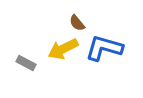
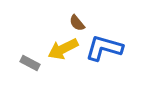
gray rectangle: moved 4 px right
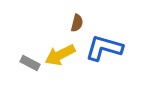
brown semicircle: rotated 126 degrees counterclockwise
yellow arrow: moved 3 px left, 6 px down
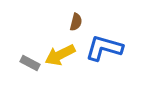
brown semicircle: moved 1 px left, 1 px up
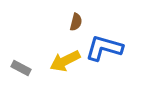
yellow arrow: moved 5 px right, 6 px down
gray rectangle: moved 9 px left, 5 px down
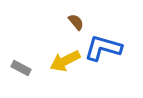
brown semicircle: rotated 54 degrees counterclockwise
blue L-shape: moved 1 px left
